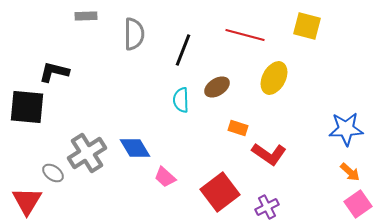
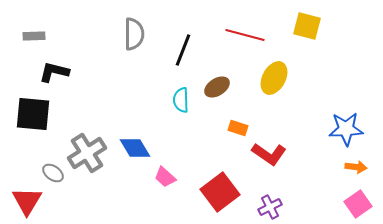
gray rectangle: moved 52 px left, 20 px down
black square: moved 6 px right, 7 px down
orange arrow: moved 6 px right, 5 px up; rotated 35 degrees counterclockwise
purple cross: moved 3 px right
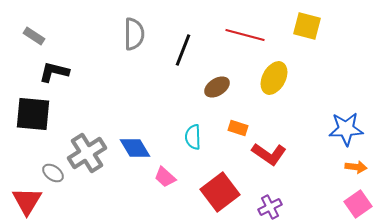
gray rectangle: rotated 35 degrees clockwise
cyan semicircle: moved 12 px right, 37 px down
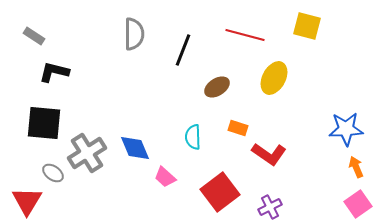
black square: moved 11 px right, 9 px down
blue diamond: rotated 8 degrees clockwise
orange arrow: rotated 120 degrees counterclockwise
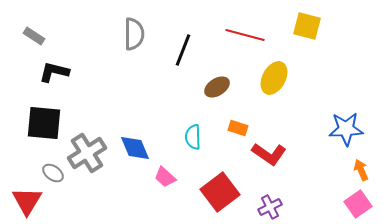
orange arrow: moved 5 px right, 3 px down
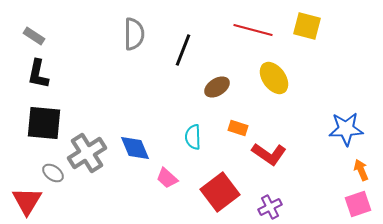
red line: moved 8 px right, 5 px up
black L-shape: moved 16 px left, 2 px down; rotated 92 degrees counterclockwise
yellow ellipse: rotated 64 degrees counterclockwise
pink trapezoid: moved 2 px right, 1 px down
pink square: rotated 16 degrees clockwise
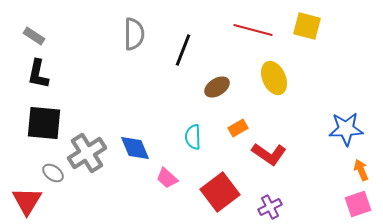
yellow ellipse: rotated 12 degrees clockwise
orange rectangle: rotated 48 degrees counterclockwise
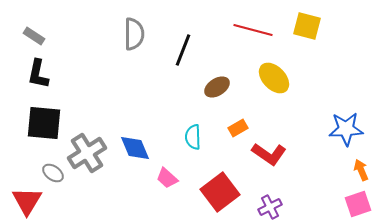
yellow ellipse: rotated 20 degrees counterclockwise
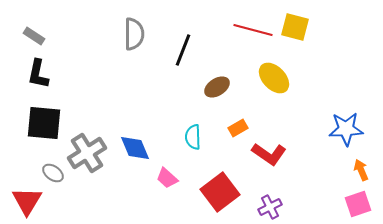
yellow square: moved 12 px left, 1 px down
